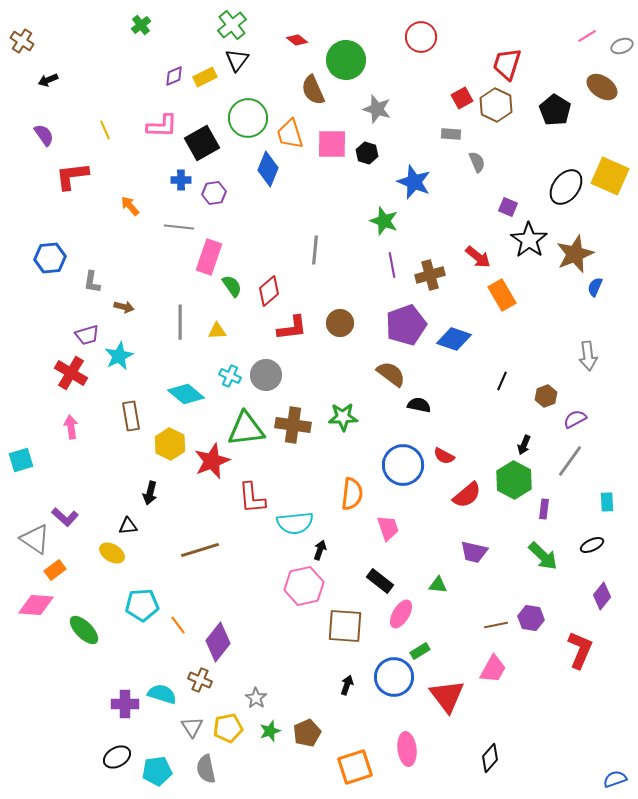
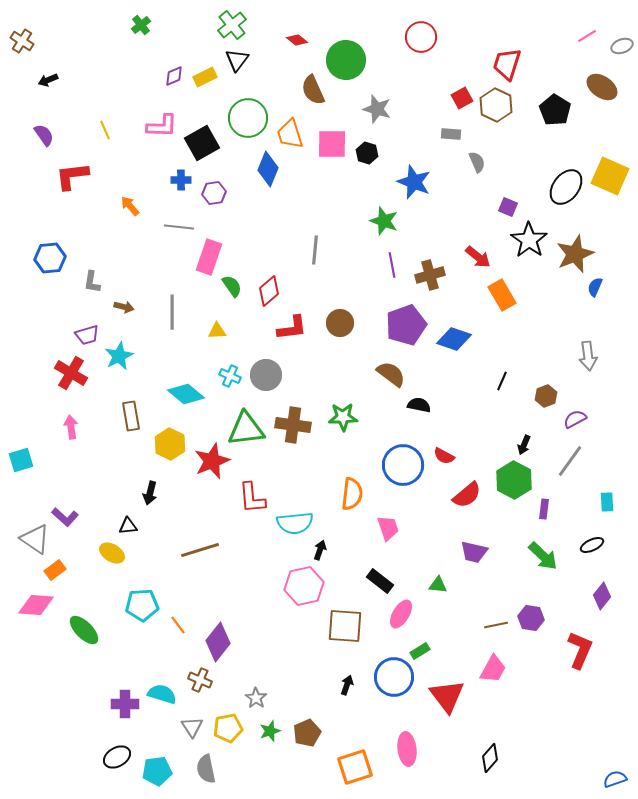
gray line at (180, 322): moved 8 px left, 10 px up
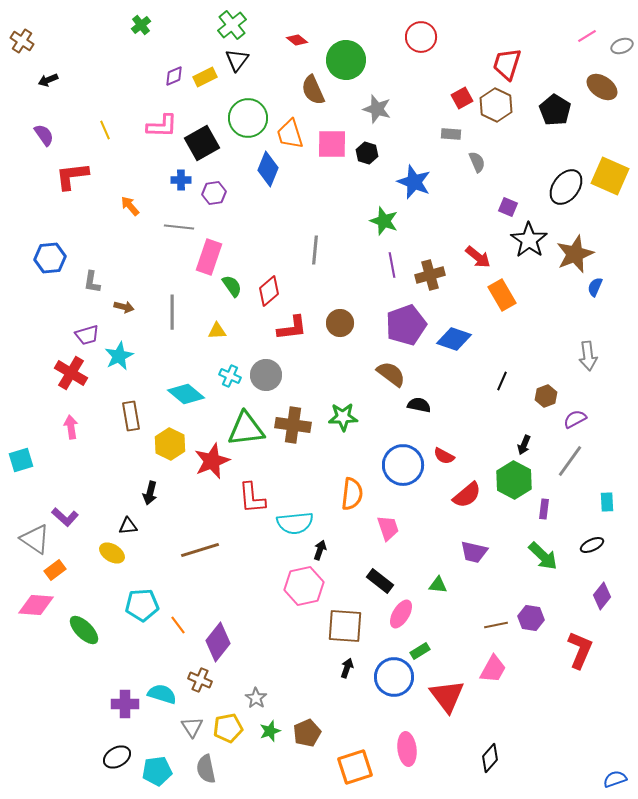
black arrow at (347, 685): moved 17 px up
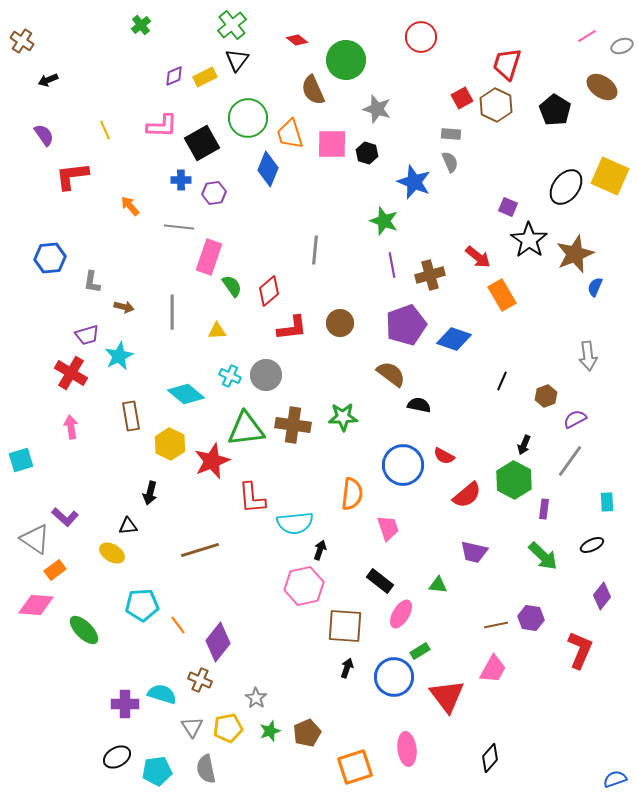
gray semicircle at (477, 162): moved 27 px left
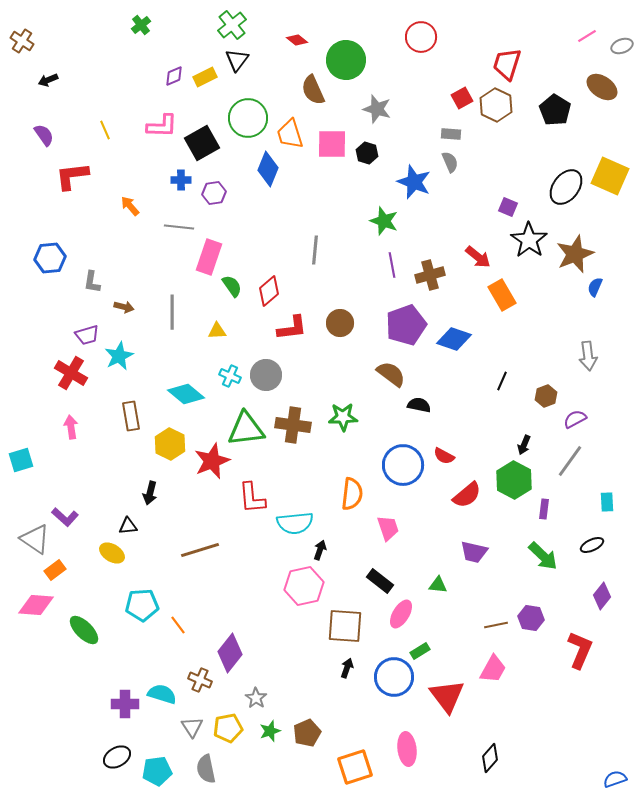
purple diamond at (218, 642): moved 12 px right, 11 px down
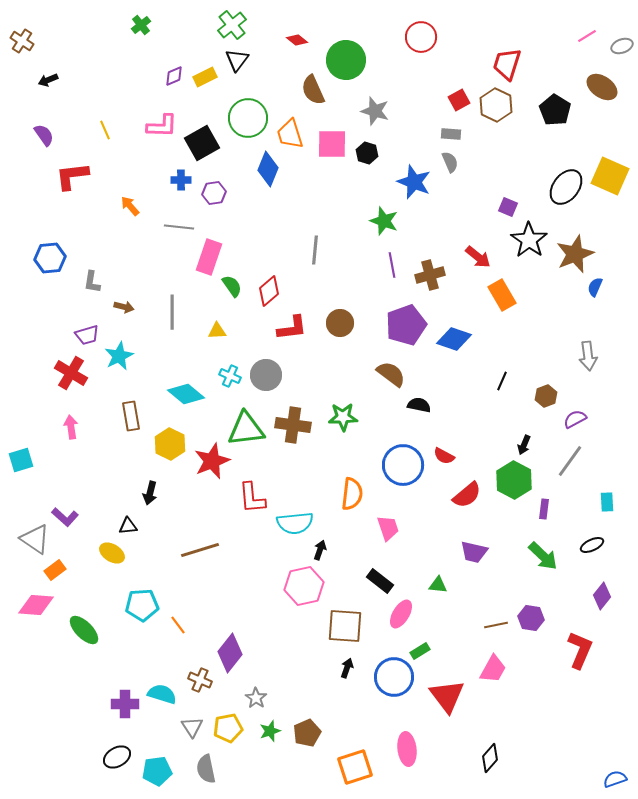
red square at (462, 98): moved 3 px left, 2 px down
gray star at (377, 109): moved 2 px left, 2 px down
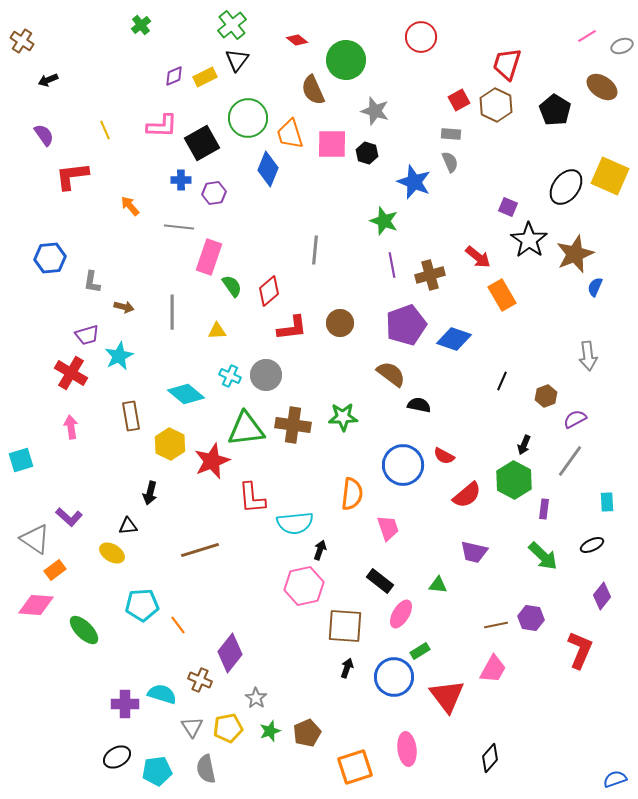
purple L-shape at (65, 517): moved 4 px right
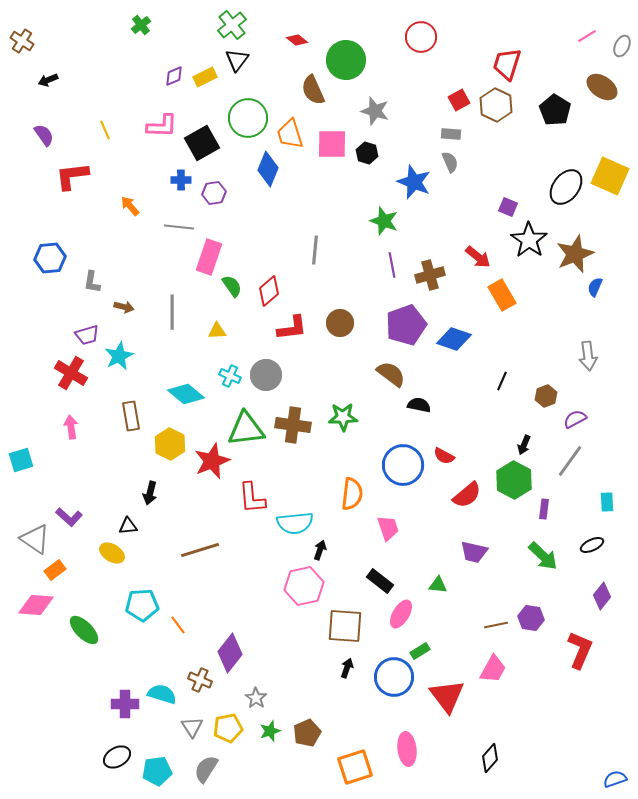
gray ellipse at (622, 46): rotated 45 degrees counterclockwise
gray semicircle at (206, 769): rotated 44 degrees clockwise
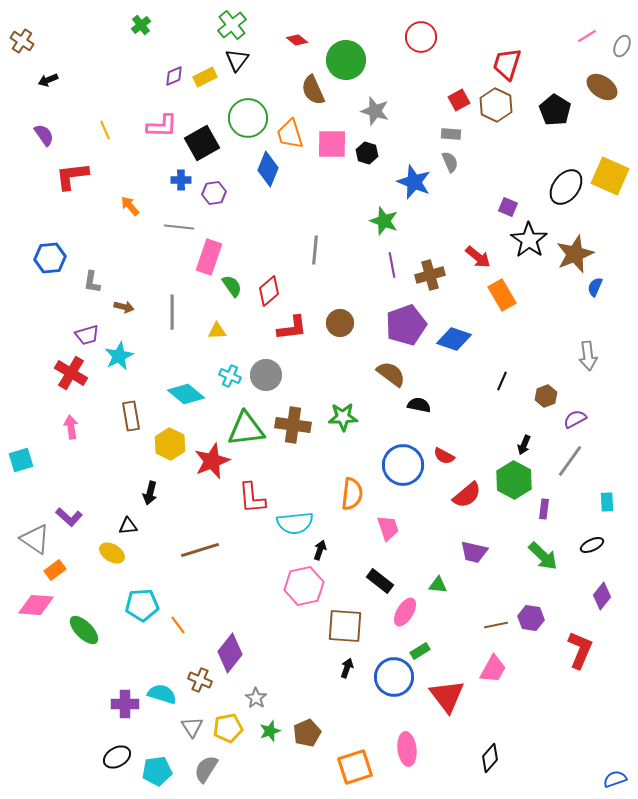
pink ellipse at (401, 614): moved 4 px right, 2 px up
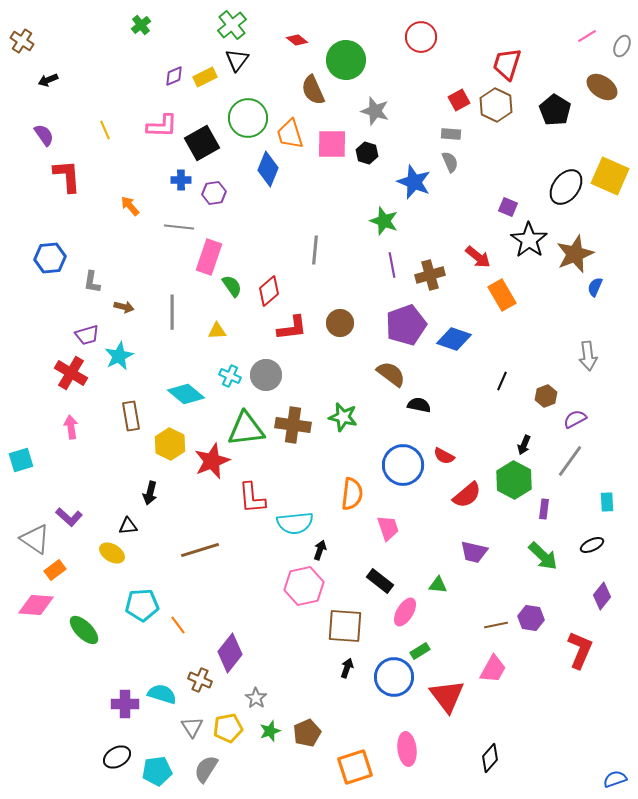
red L-shape at (72, 176): moved 5 px left; rotated 93 degrees clockwise
green star at (343, 417): rotated 16 degrees clockwise
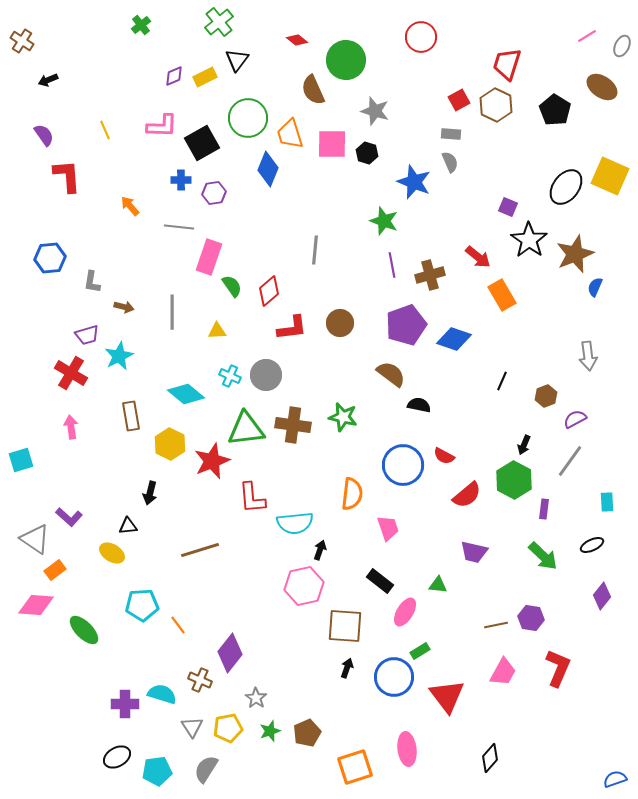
green cross at (232, 25): moved 13 px left, 3 px up
red L-shape at (580, 650): moved 22 px left, 18 px down
pink trapezoid at (493, 669): moved 10 px right, 3 px down
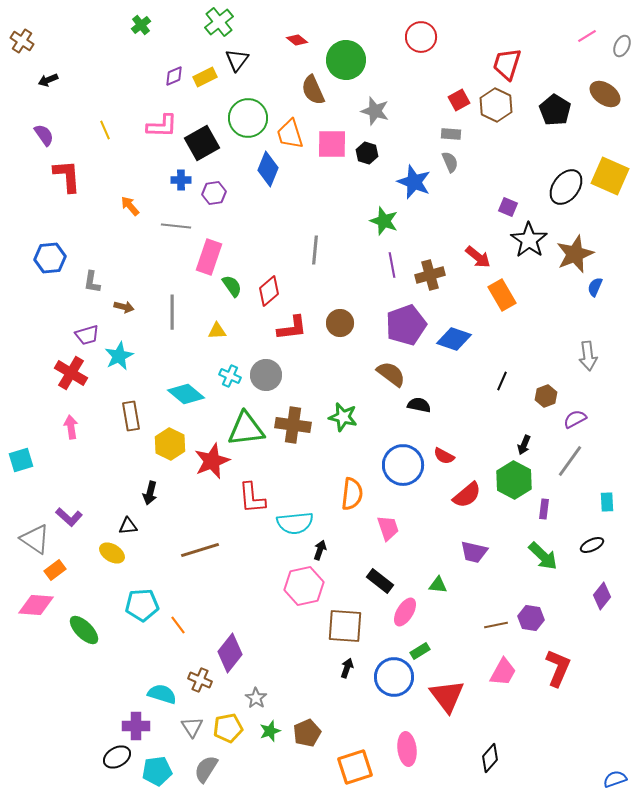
brown ellipse at (602, 87): moved 3 px right, 7 px down
gray line at (179, 227): moved 3 px left, 1 px up
purple cross at (125, 704): moved 11 px right, 22 px down
